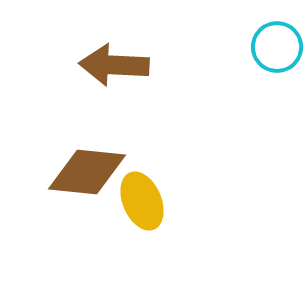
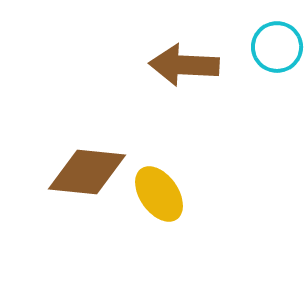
brown arrow: moved 70 px right
yellow ellipse: moved 17 px right, 7 px up; rotated 12 degrees counterclockwise
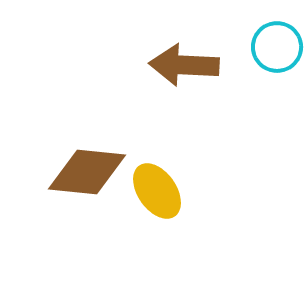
yellow ellipse: moved 2 px left, 3 px up
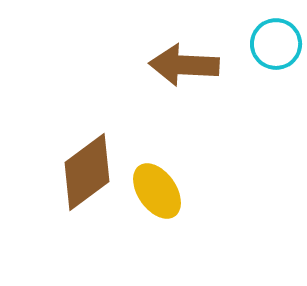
cyan circle: moved 1 px left, 3 px up
brown diamond: rotated 42 degrees counterclockwise
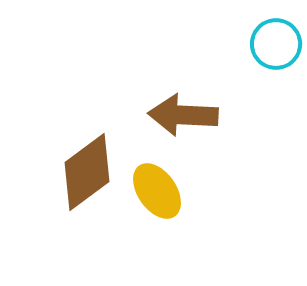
brown arrow: moved 1 px left, 50 px down
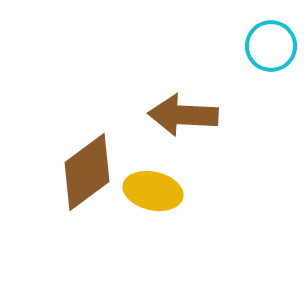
cyan circle: moved 5 px left, 2 px down
yellow ellipse: moved 4 px left; rotated 42 degrees counterclockwise
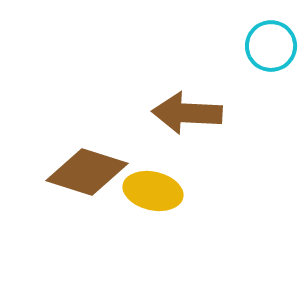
brown arrow: moved 4 px right, 2 px up
brown diamond: rotated 54 degrees clockwise
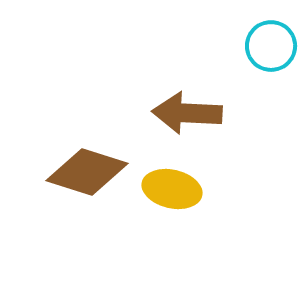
yellow ellipse: moved 19 px right, 2 px up
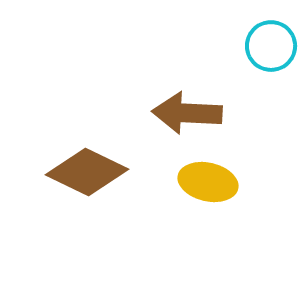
brown diamond: rotated 8 degrees clockwise
yellow ellipse: moved 36 px right, 7 px up
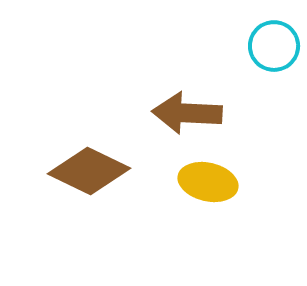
cyan circle: moved 3 px right
brown diamond: moved 2 px right, 1 px up
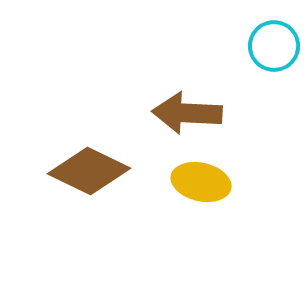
yellow ellipse: moved 7 px left
